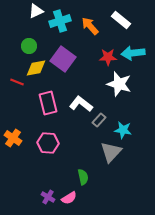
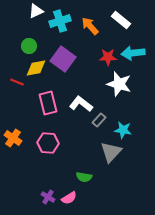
green semicircle: moved 1 px right; rotated 112 degrees clockwise
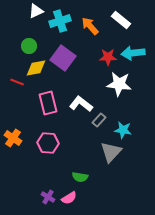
purple square: moved 1 px up
white star: rotated 10 degrees counterclockwise
green semicircle: moved 4 px left
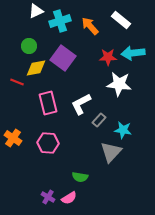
white L-shape: rotated 65 degrees counterclockwise
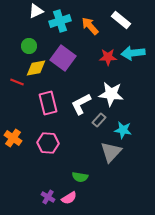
white star: moved 8 px left, 10 px down
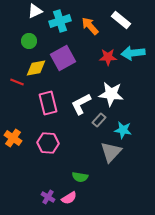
white triangle: moved 1 px left
green circle: moved 5 px up
purple square: rotated 25 degrees clockwise
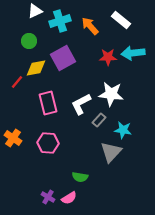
red line: rotated 72 degrees counterclockwise
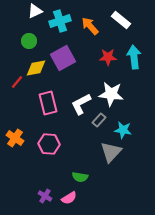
cyan arrow: moved 1 px right, 4 px down; rotated 90 degrees clockwise
orange cross: moved 2 px right
pink hexagon: moved 1 px right, 1 px down
purple cross: moved 3 px left, 1 px up
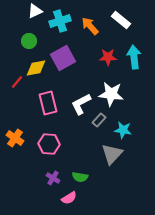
gray triangle: moved 1 px right, 2 px down
purple cross: moved 8 px right, 18 px up
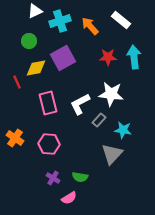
red line: rotated 64 degrees counterclockwise
white L-shape: moved 1 px left
